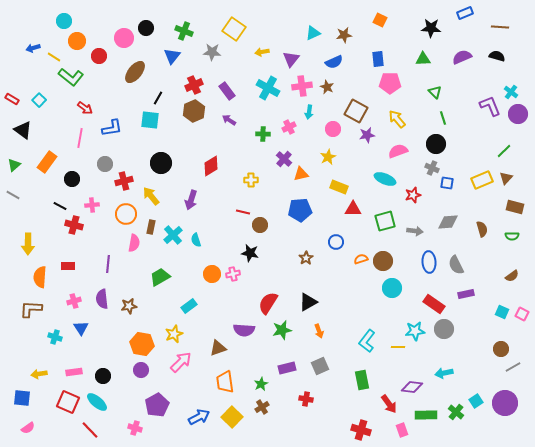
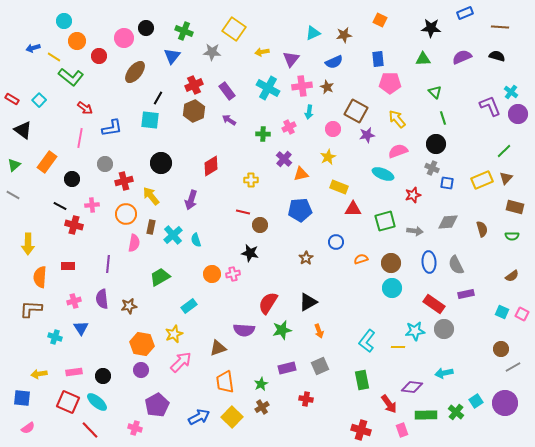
cyan ellipse at (385, 179): moved 2 px left, 5 px up
brown circle at (383, 261): moved 8 px right, 2 px down
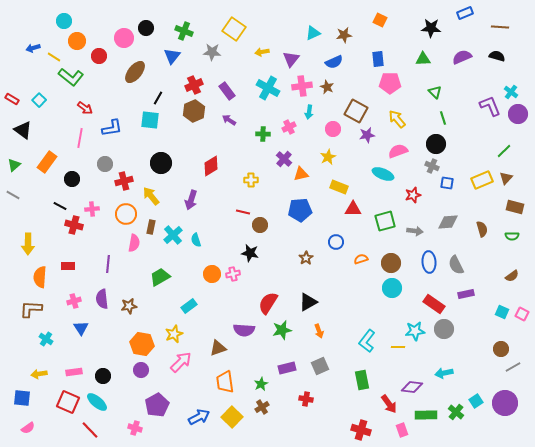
gray cross at (432, 168): moved 2 px up
pink cross at (92, 205): moved 4 px down
cyan cross at (55, 337): moved 9 px left, 2 px down; rotated 16 degrees clockwise
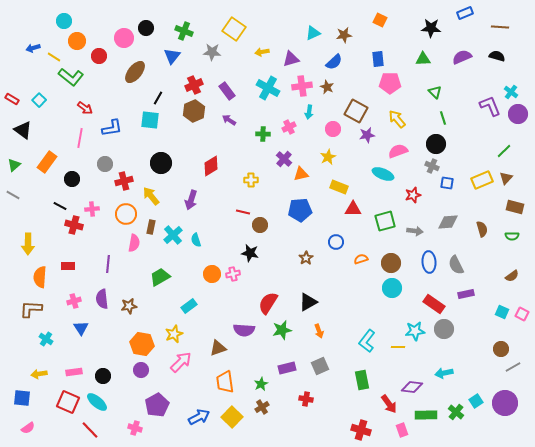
purple triangle at (291, 59): rotated 36 degrees clockwise
blue semicircle at (334, 62): rotated 18 degrees counterclockwise
